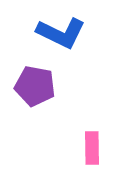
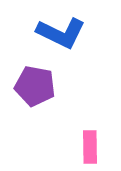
pink rectangle: moved 2 px left, 1 px up
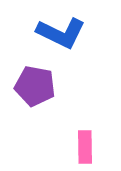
pink rectangle: moved 5 px left
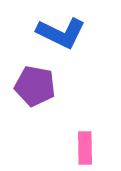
pink rectangle: moved 1 px down
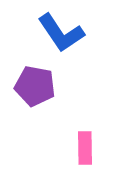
blue L-shape: rotated 30 degrees clockwise
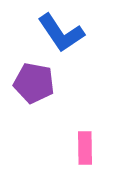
purple pentagon: moved 1 px left, 3 px up
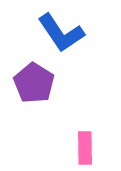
purple pentagon: rotated 21 degrees clockwise
